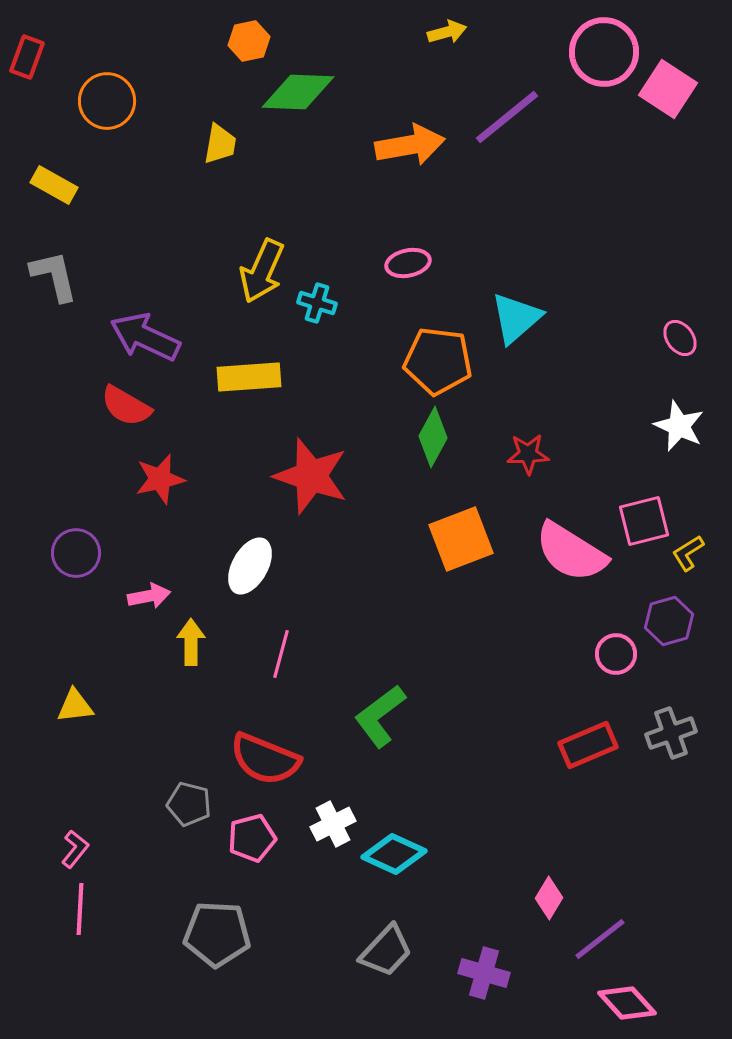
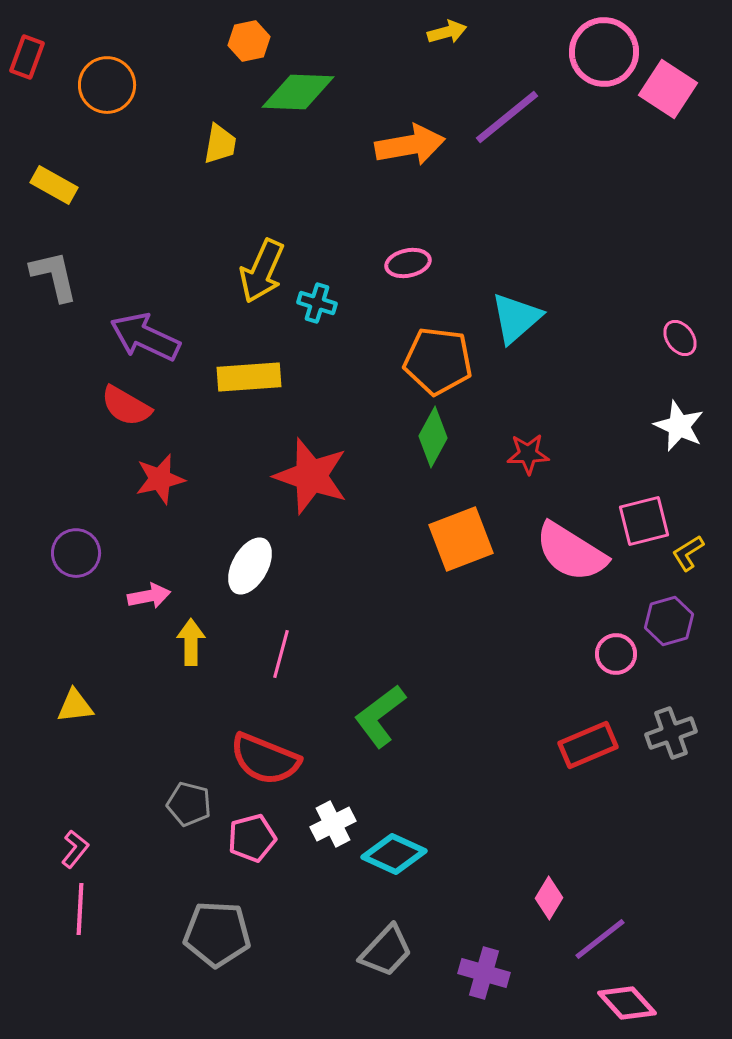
orange circle at (107, 101): moved 16 px up
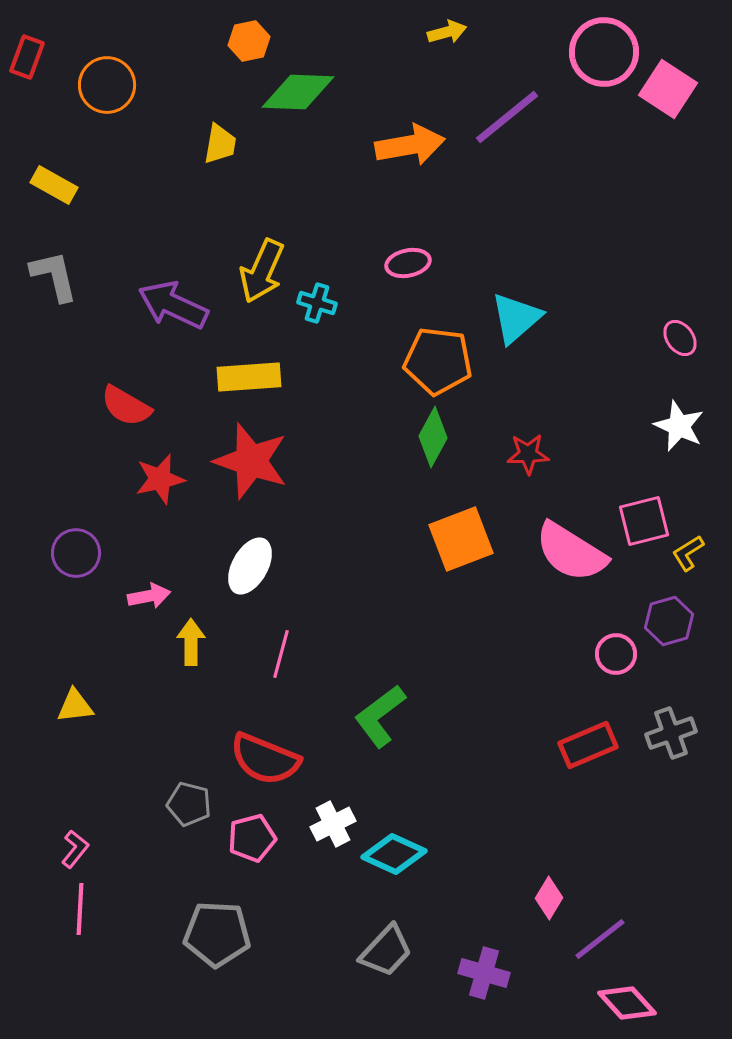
purple arrow at (145, 337): moved 28 px right, 32 px up
red star at (311, 476): moved 60 px left, 15 px up
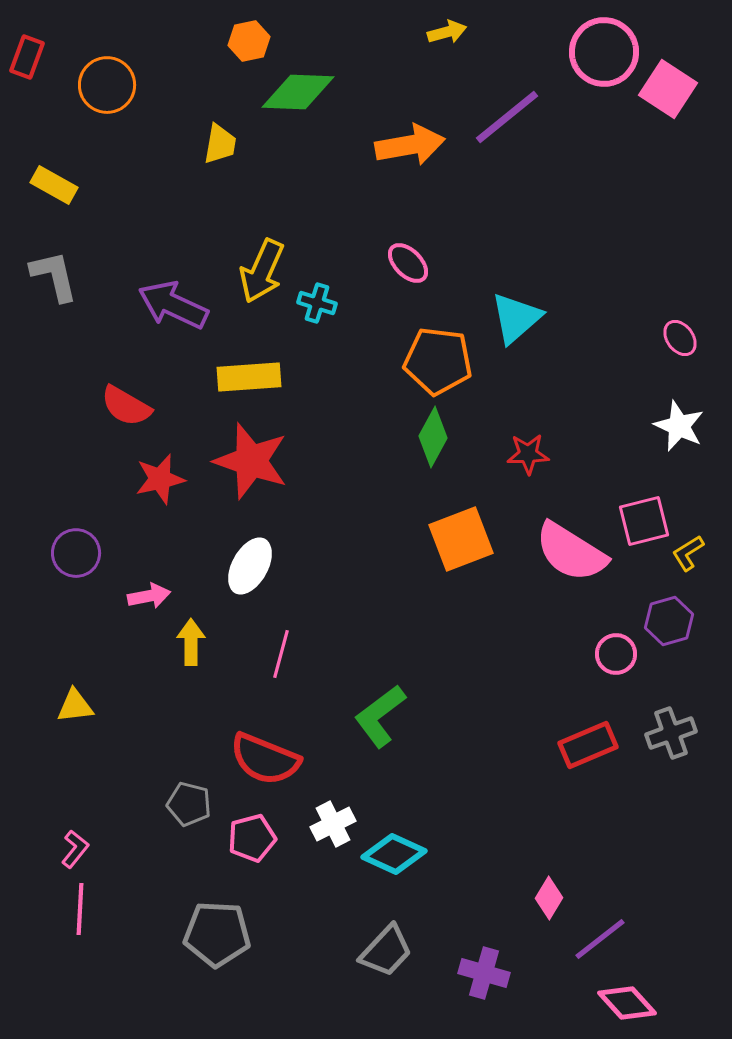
pink ellipse at (408, 263): rotated 57 degrees clockwise
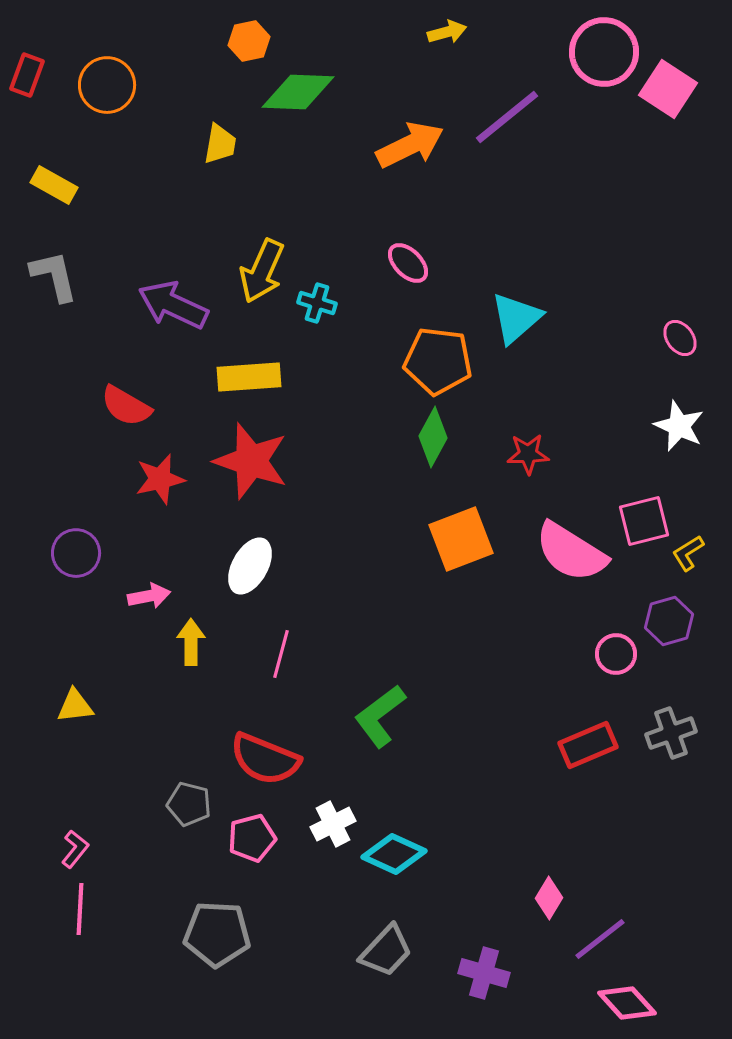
red rectangle at (27, 57): moved 18 px down
orange arrow at (410, 145): rotated 16 degrees counterclockwise
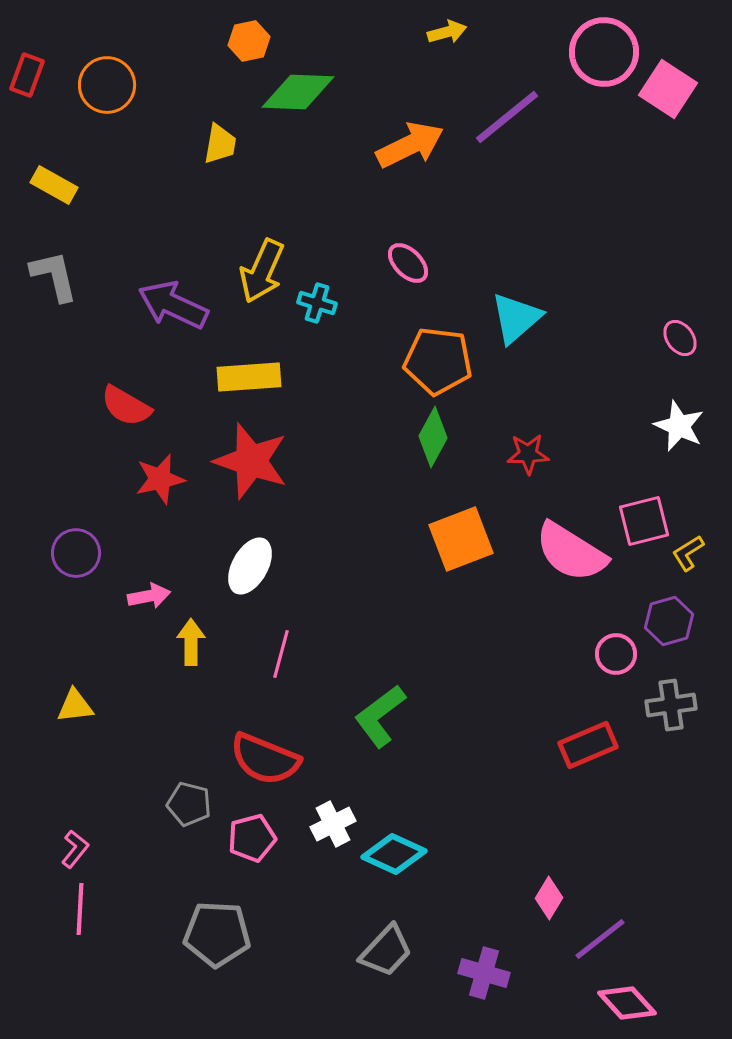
gray cross at (671, 733): moved 28 px up; rotated 12 degrees clockwise
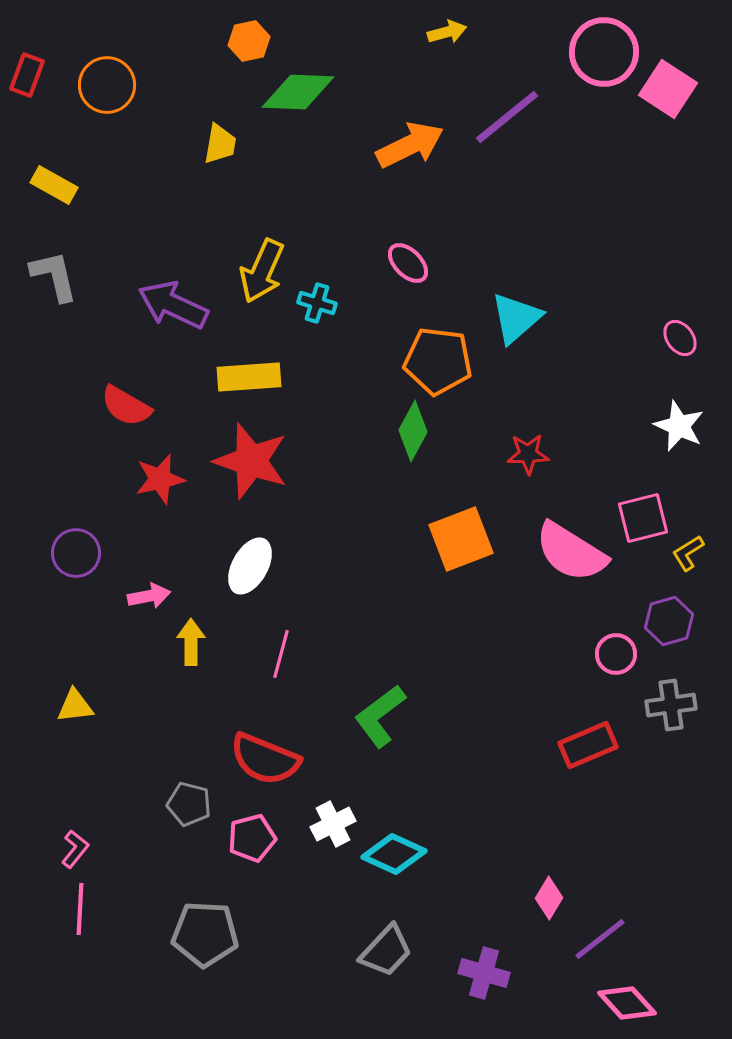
green diamond at (433, 437): moved 20 px left, 6 px up
pink square at (644, 521): moved 1 px left, 3 px up
gray pentagon at (217, 934): moved 12 px left
